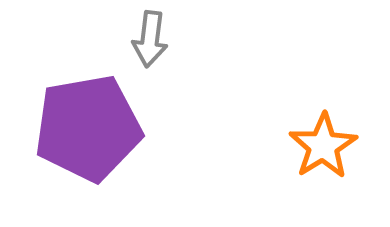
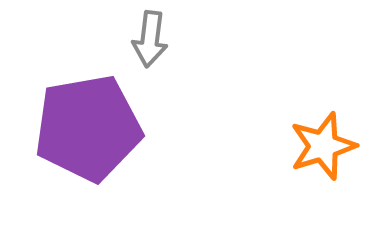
orange star: rotated 14 degrees clockwise
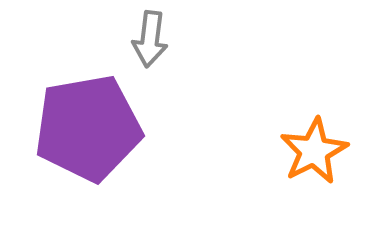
orange star: moved 9 px left, 5 px down; rotated 10 degrees counterclockwise
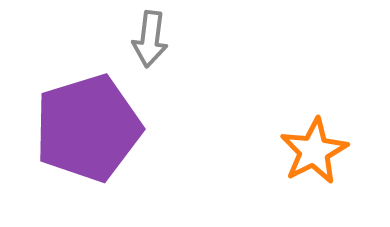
purple pentagon: rotated 7 degrees counterclockwise
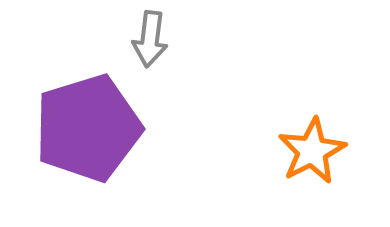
orange star: moved 2 px left
